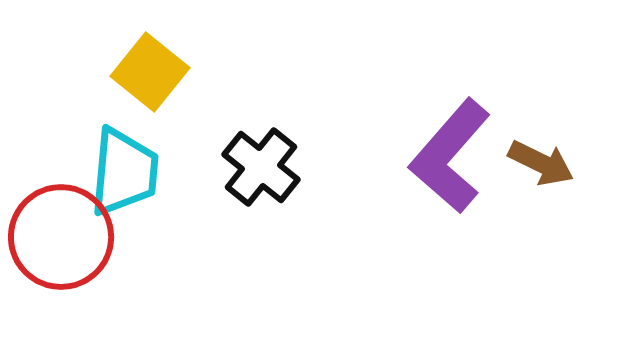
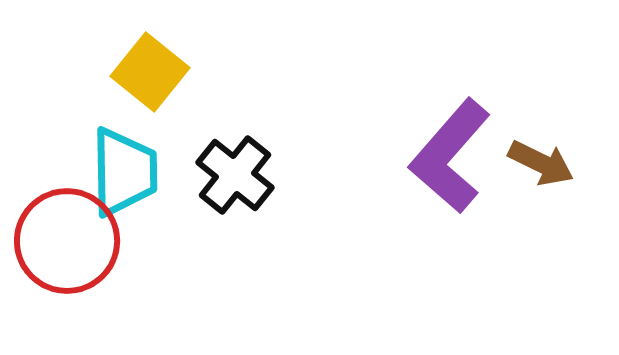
black cross: moved 26 px left, 8 px down
cyan trapezoid: rotated 6 degrees counterclockwise
red circle: moved 6 px right, 4 px down
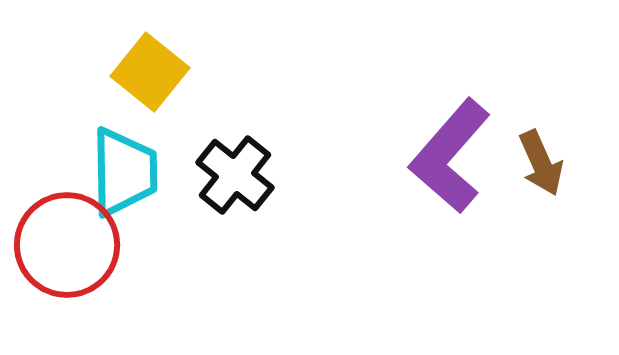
brown arrow: rotated 40 degrees clockwise
red circle: moved 4 px down
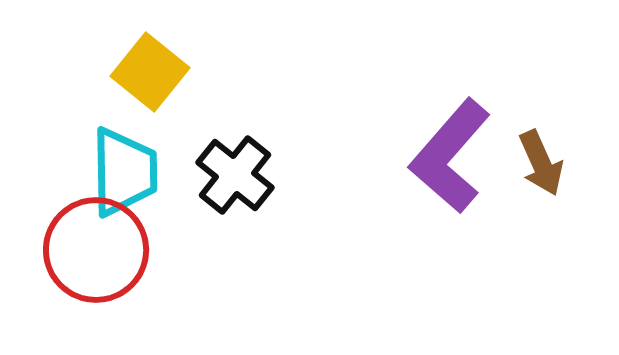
red circle: moved 29 px right, 5 px down
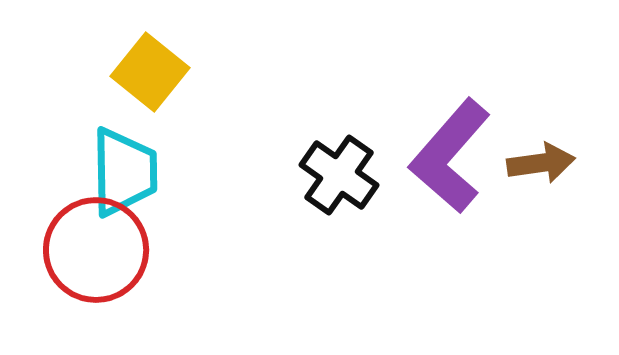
brown arrow: rotated 74 degrees counterclockwise
black cross: moved 104 px right; rotated 4 degrees counterclockwise
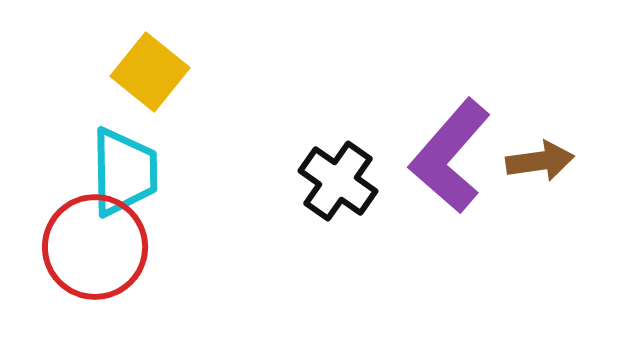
brown arrow: moved 1 px left, 2 px up
black cross: moved 1 px left, 6 px down
red circle: moved 1 px left, 3 px up
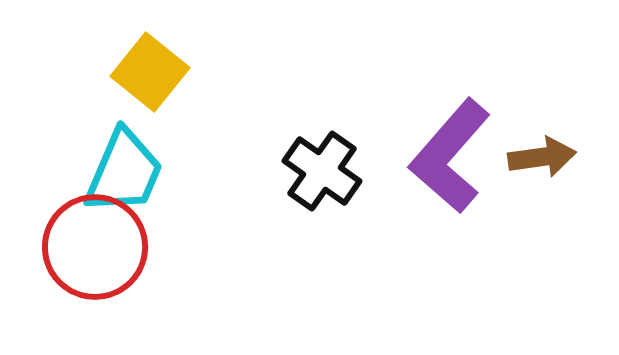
brown arrow: moved 2 px right, 4 px up
cyan trapezoid: rotated 24 degrees clockwise
black cross: moved 16 px left, 10 px up
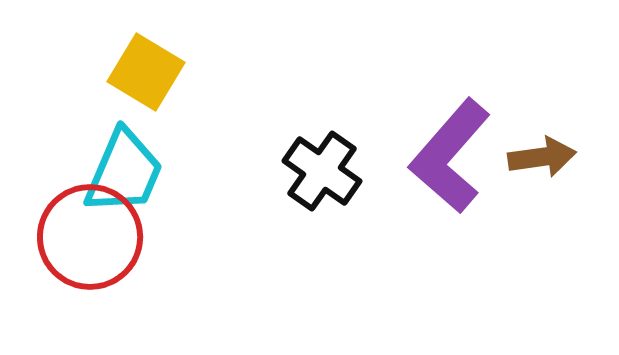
yellow square: moved 4 px left; rotated 8 degrees counterclockwise
red circle: moved 5 px left, 10 px up
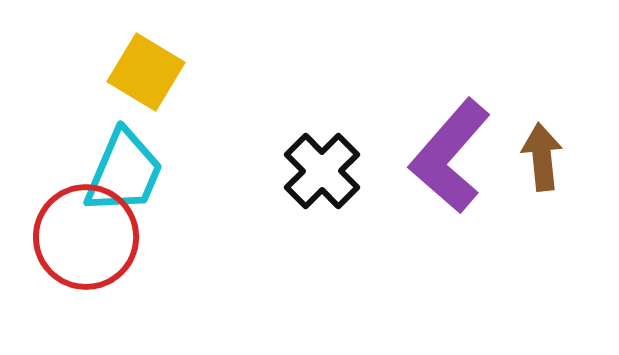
brown arrow: rotated 88 degrees counterclockwise
black cross: rotated 10 degrees clockwise
red circle: moved 4 px left
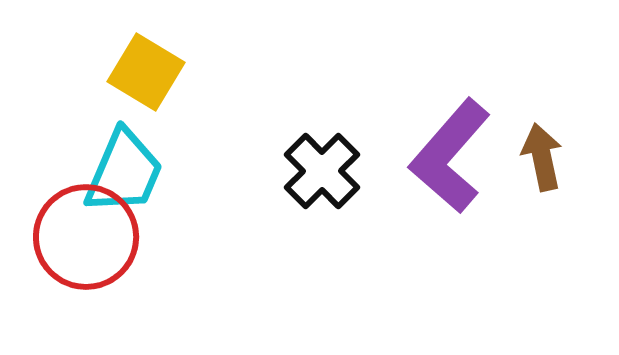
brown arrow: rotated 6 degrees counterclockwise
